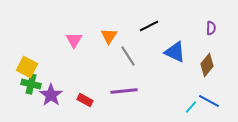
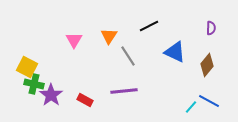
green cross: moved 3 px right
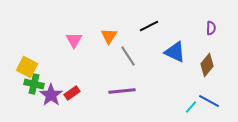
purple line: moved 2 px left
red rectangle: moved 13 px left, 7 px up; rotated 63 degrees counterclockwise
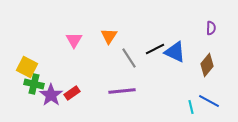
black line: moved 6 px right, 23 px down
gray line: moved 1 px right, 2 px down
cyan line: rotated 56 degrees counterclockwise
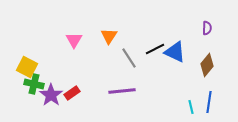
purple semicircle: moved 4 px left
blue line: moved 1 px down; rotated 70 degrees clockwise
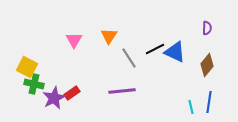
purple star: moved 3 px right, 3 px down; rotated 10 degrees clockwise
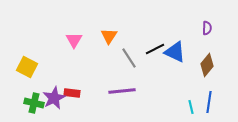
green cross: moved 19 px down
red rectangle: rotated 42 degrees clockwise
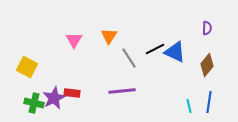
cyan line: moved 2 px left, 1 px up
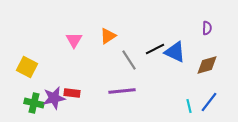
orange triangle: moved 1 px left; rotated 24 degrees clockwise
gray line: moved 2 px down
brown diamond: rotated 35 degrees clockwise
purple star: rotated 15 degrees clockwise
blue line: rotated 30 degrees clockwise
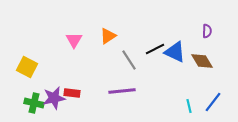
purple semicircle: moved 3 px down
brown diamond: moved 5 px left, 4 px up; rotated 75 degrees clockwise
blue line: moved 4 px right
